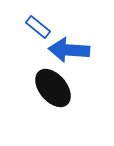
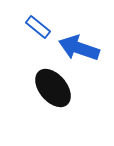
blue arrow: moved 10 px right, 2 px up; rotated 15 degrees clockwise
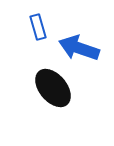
blue rectangle: rotated 35 degrees clockwise
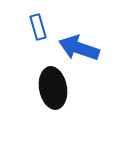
black ellipse: rotated 30 degrees clockwise
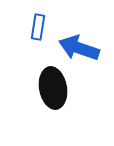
blue rectangle: rotated 25 degrees clockwise
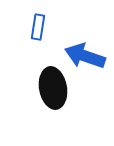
blue arrow: moved 6 px right, 8 px down
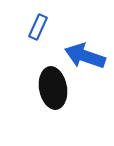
blue rectangle: rotated 15 degrees clockwise
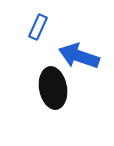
blue arrow: moved 6 px left
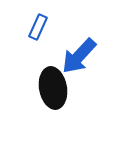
blue arrow: rotated 66 degrees counterclockwise
